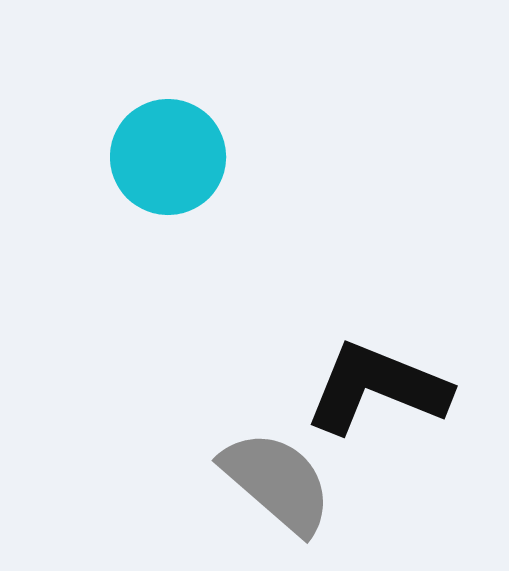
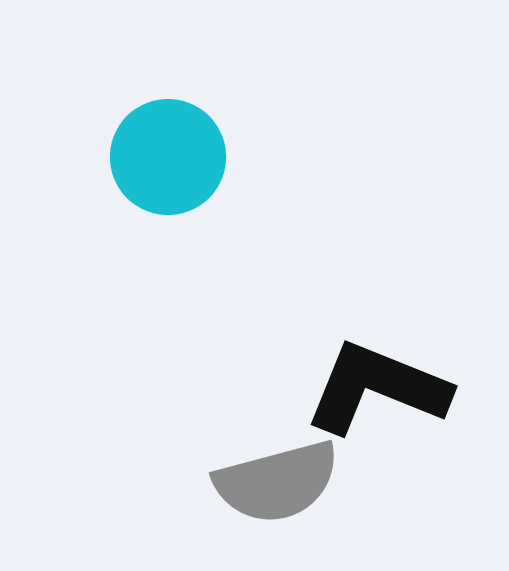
gray semicircle: rotated 124 degrees clockwise
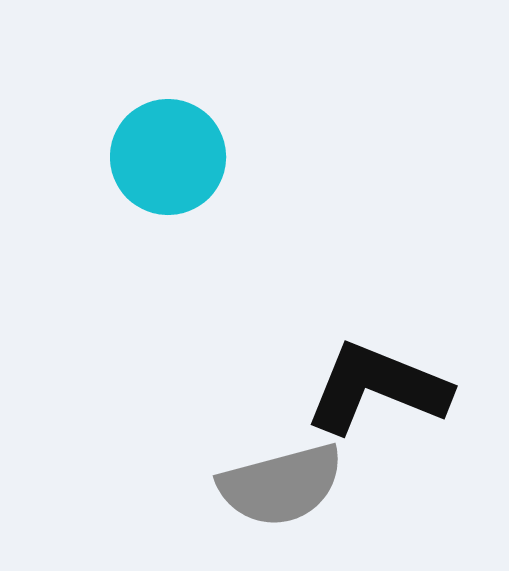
gray semicircle: moved 4 px right, 3 px down
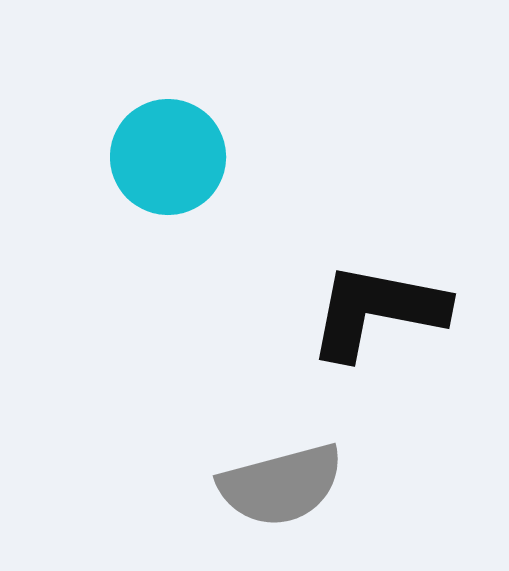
black L-shape: moved 77 px up; rotated 11 degrees counterclockwise
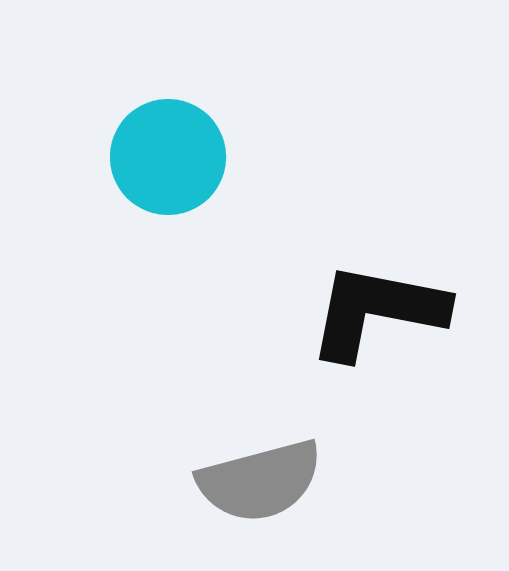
gray semicircle: moved 21 px left, 4 px up
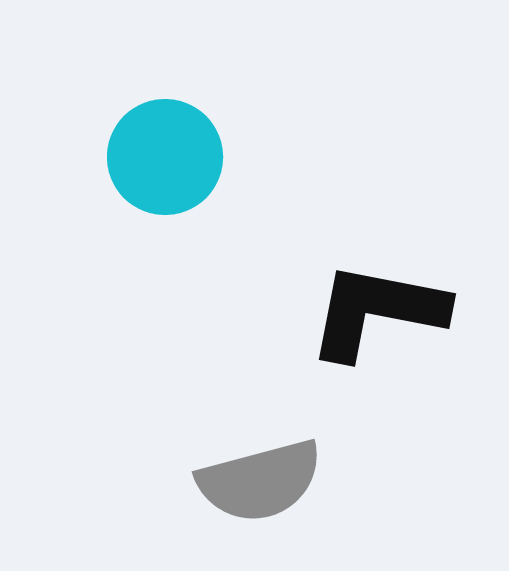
cyan circle: moved 3 px left
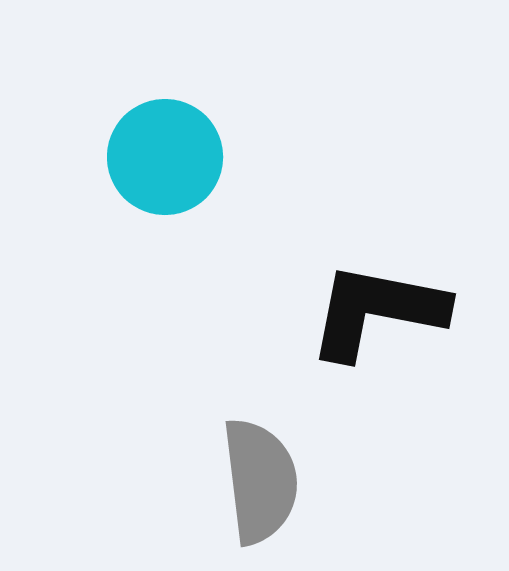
gray semicircle: rotated 82 degrees counterclockwise
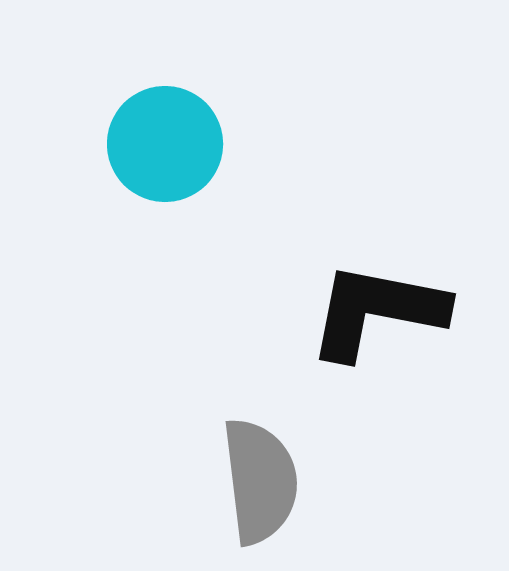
cyan circle: moved 13 px up
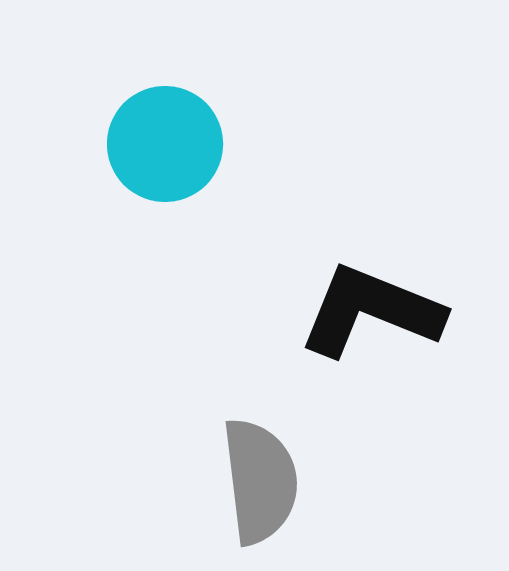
black L-shape: moved 6 px left; rotated 11 degrees clockwise
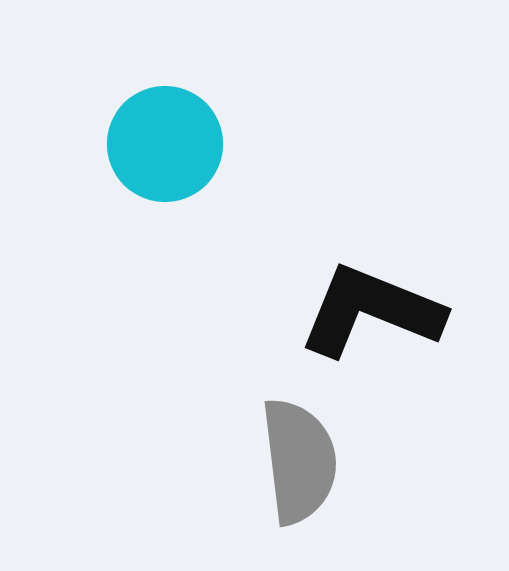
gray semicircle: moved 39 px right, 20 px up
